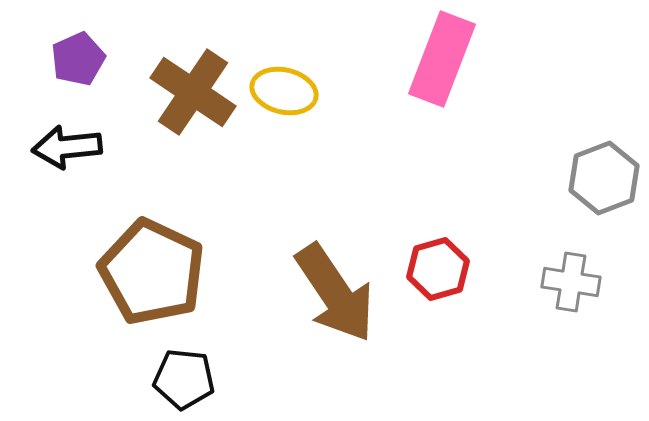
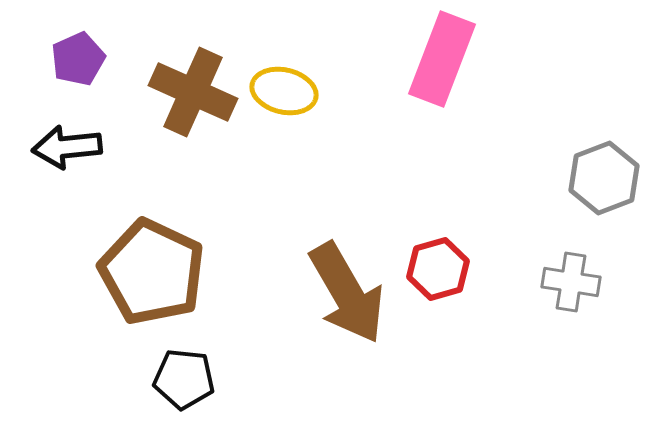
brown cross: rotated 10 degrees counterclockwise
brown arrow: moved 12 px right; rotated 4 degrees clockwise
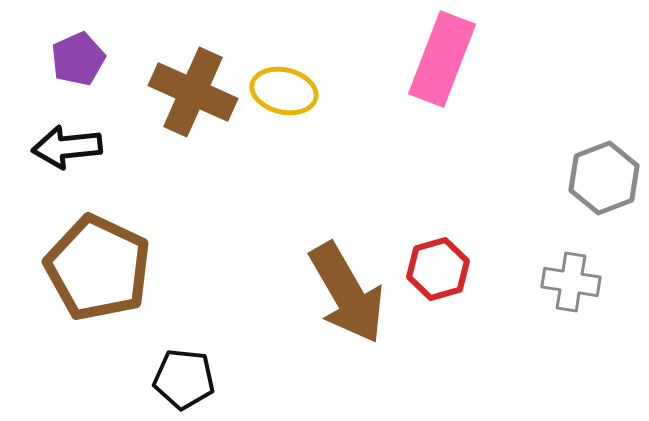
brown pentagon: moved 54 px left, 4 px up
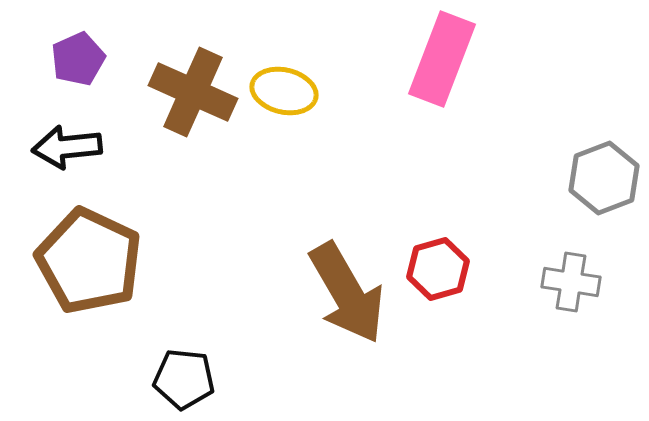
brown pentagon: moved 9 px left, 7 px up
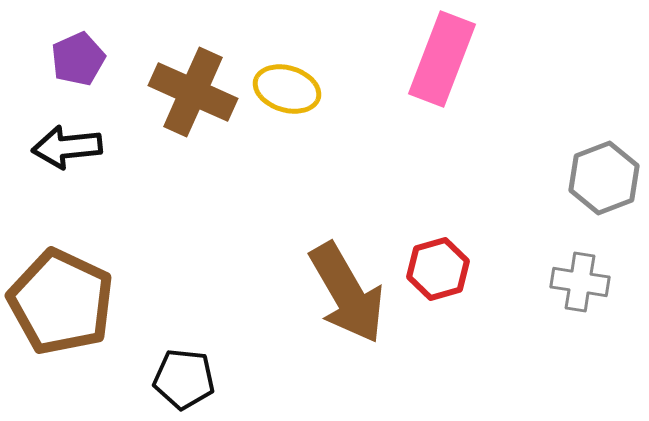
yellow ellipse: moved 3 px right, 2 px up; rotated 4 degrees clockwise
brown pentagon: moved 28 px left, 41 px down
gray cross: moved 9 px right
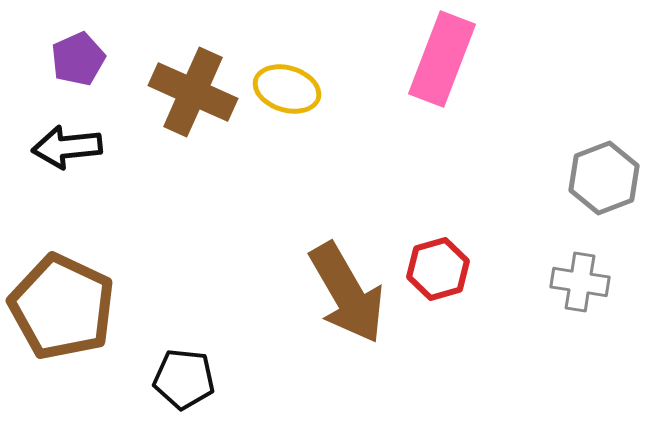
brown pentagon: moved 1 px right, 5 px down
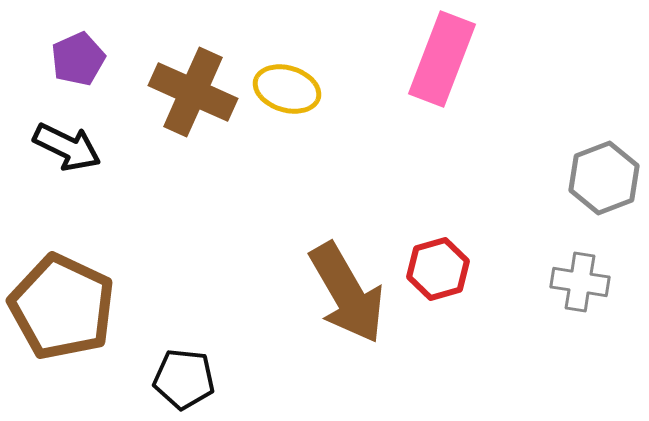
black arrow: rotated 148 degrees counterclockwise
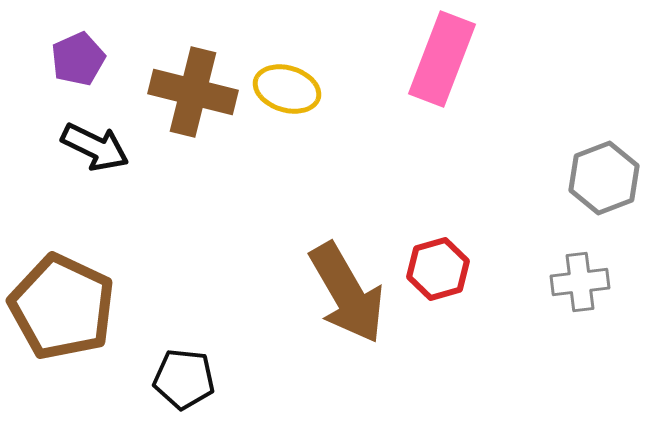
brown cross: rotated 10 degrees counterclockwise
black arrow: moved 28 px right
gray cross: rotated 16 degrees counterclockwise
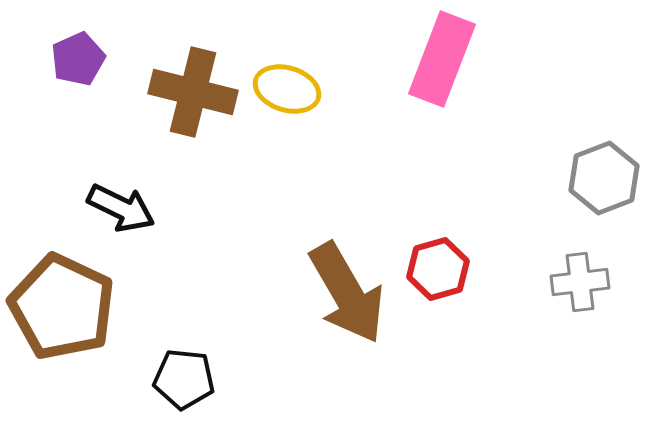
black arrow: moved 26 px right, 61 px down
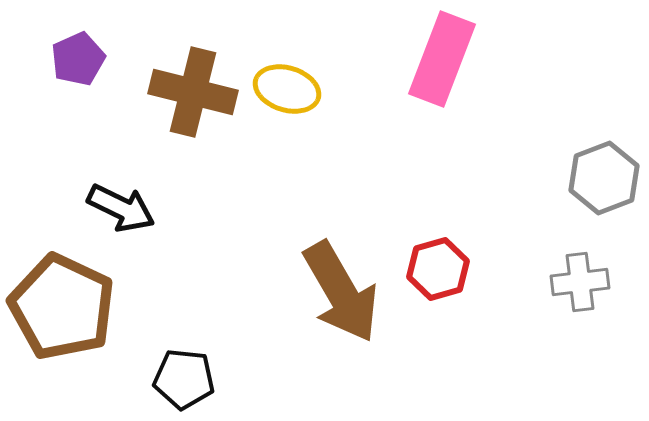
brown arrow: moved 6 px left, 1 px up
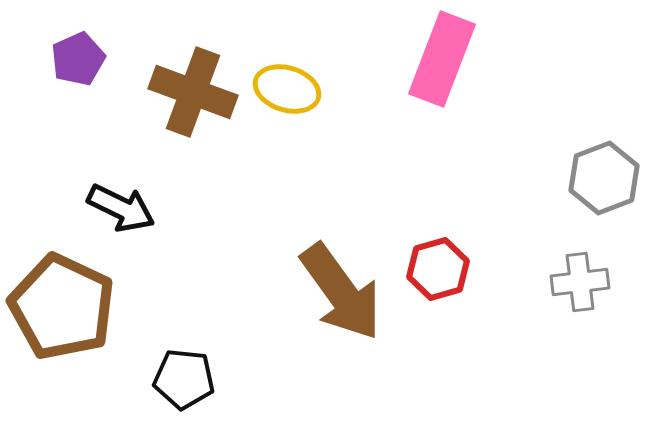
brown cross: rotated 6 degrees clockwise
brown arrow: rotated 6 degrees counterclockwise
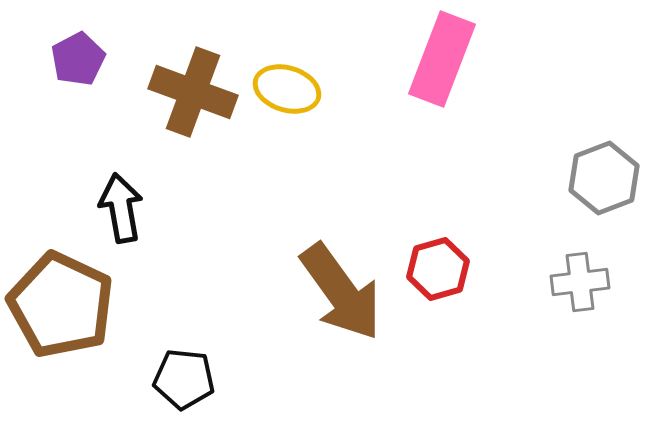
purple pentagon: rotated 4 degrees counterclockwise
black arrow: rotated 126 degrees counterclockwise
brown pentagon: moved 1 px left, 2 px up
